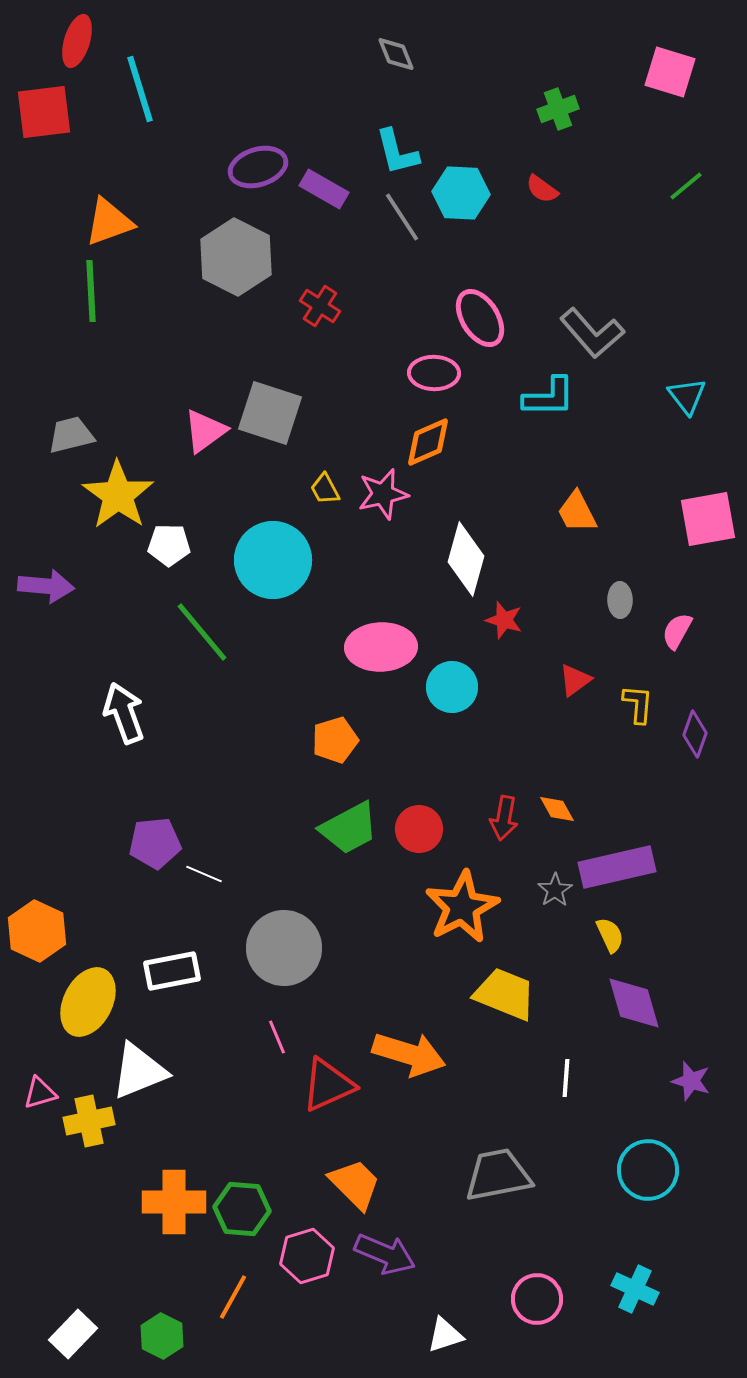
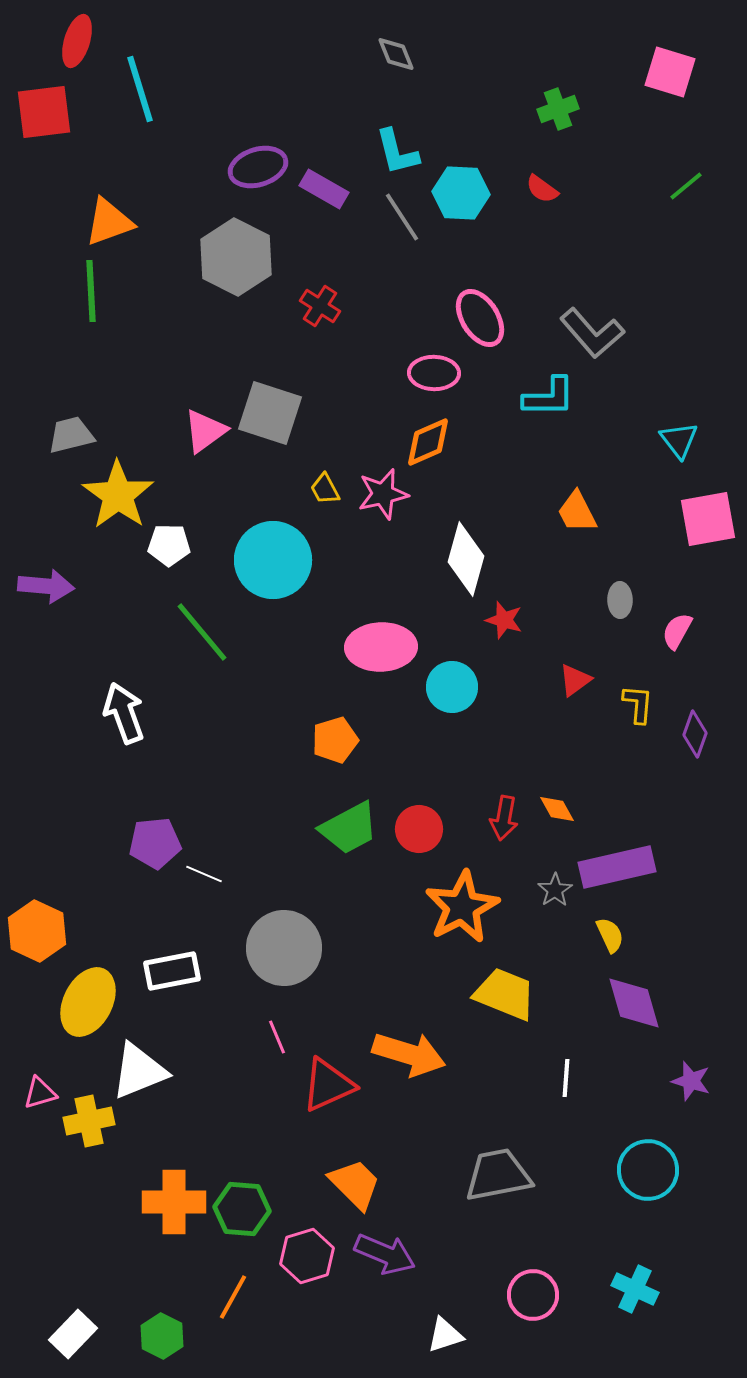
cyan triangle at (687, 396): moved 8 px left, 44 px down
pink circle at (537, 1299): moved 4 px left, 4 px up
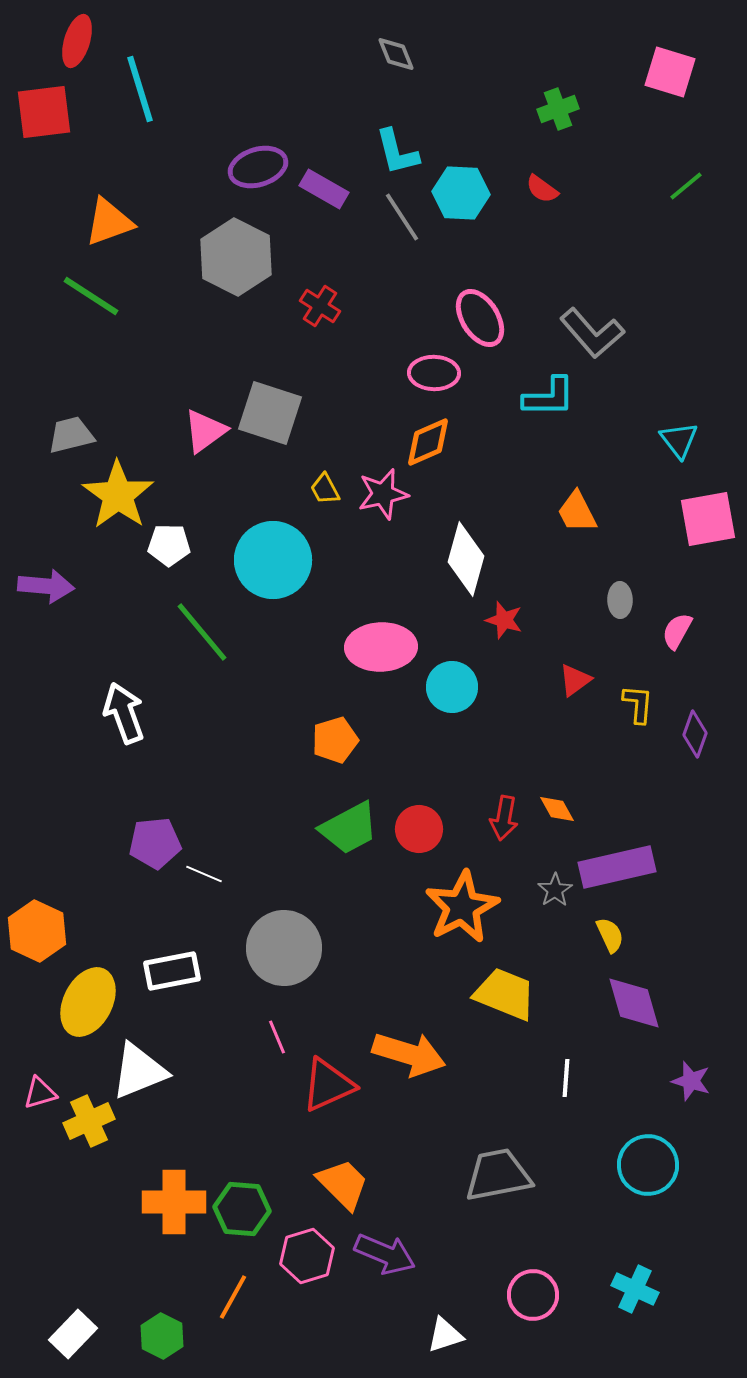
green line at (91, 291): moved 5 px down; rotated 54 degrees counterclockwise
yellow cross at (89, 1121): rotated 12 degrees counterclockwise
cyan circle at (648, 1170): moved 5 px up
orange trapezoid at (355, 1184): moved 12 px left
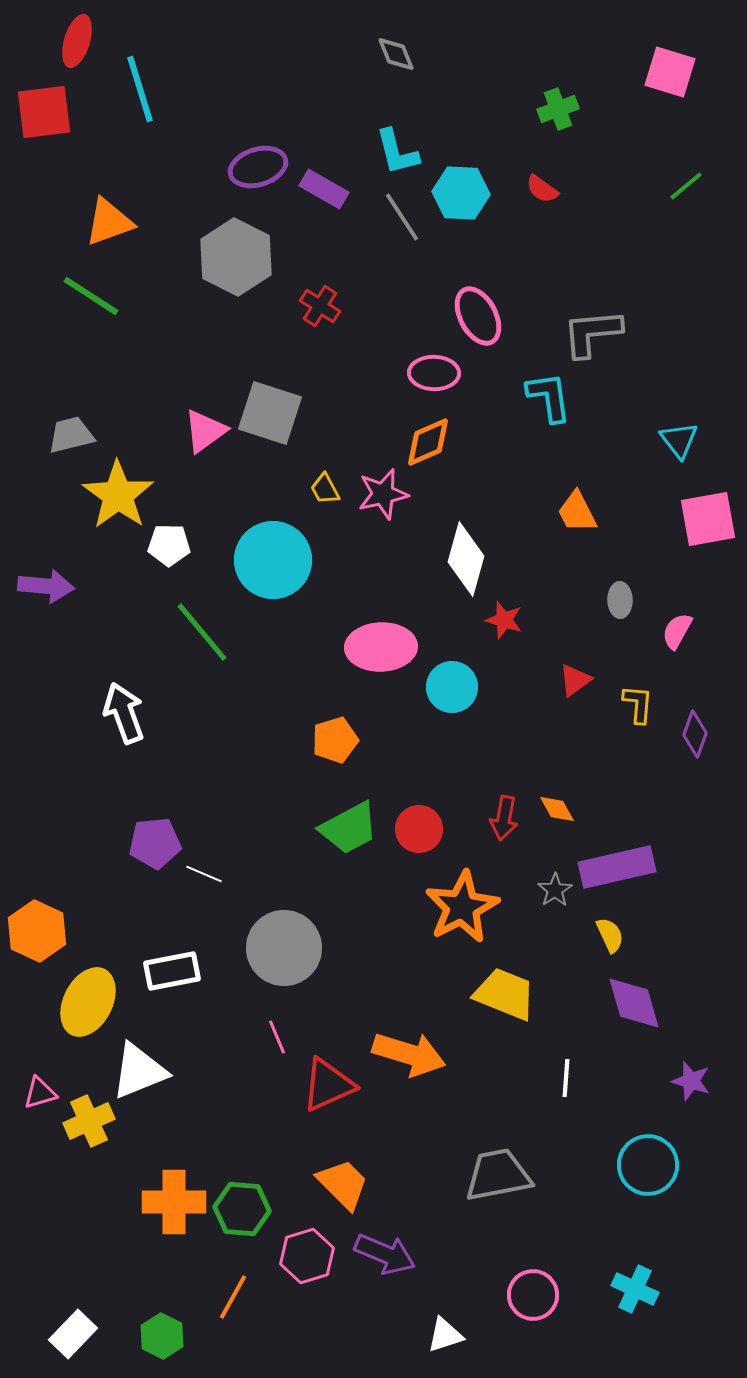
pink ellipse at (480, 318): moved 2 px left, 2 px up; rotated 4 degrees clockwise
gray L-shape at (592, 333): rotated 126 degrees clockwise
cyan L-shape at (549, 397): rotated 98 degrees counterclockwise
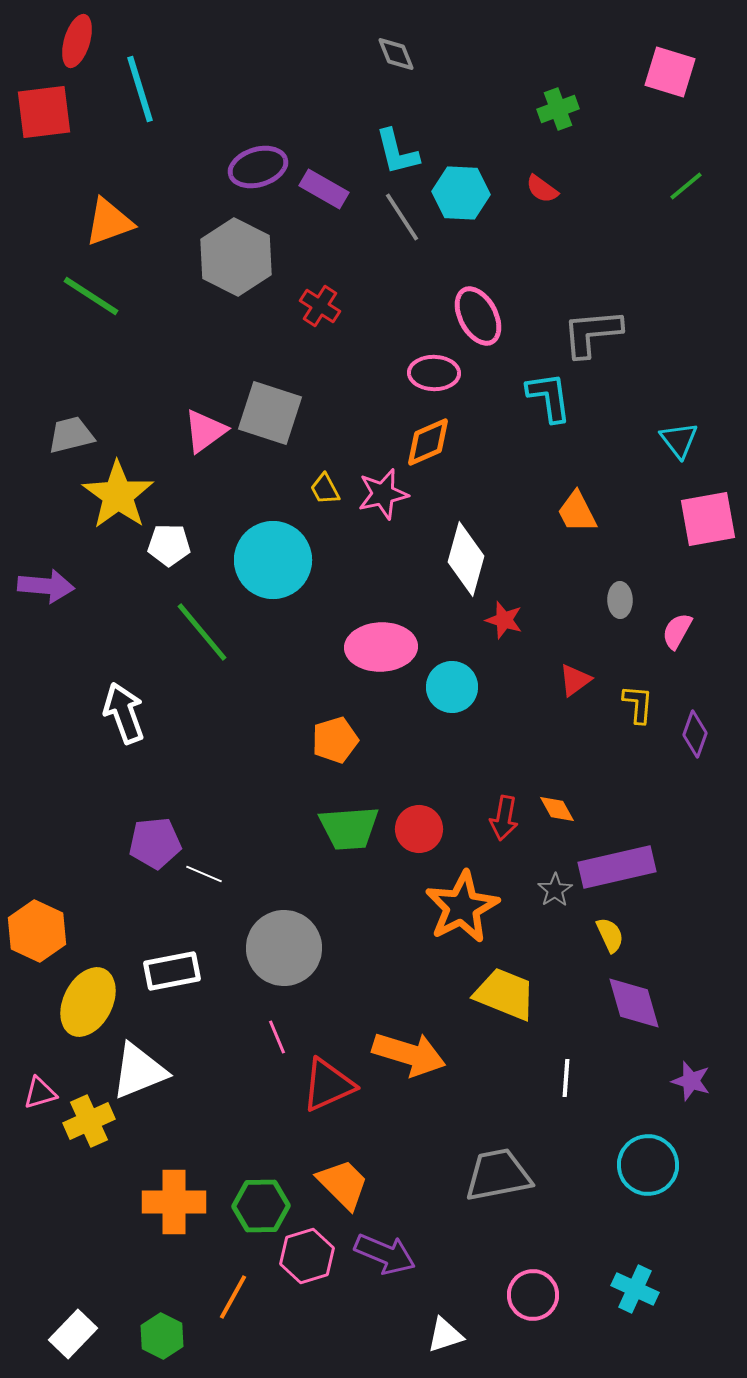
green trapezoid at (349, 828): rotated 24 degrees clockwise
green hexagon at (242, 1209): moved 19 px right, 3 px up; rotated 6 degrees counterclockwise
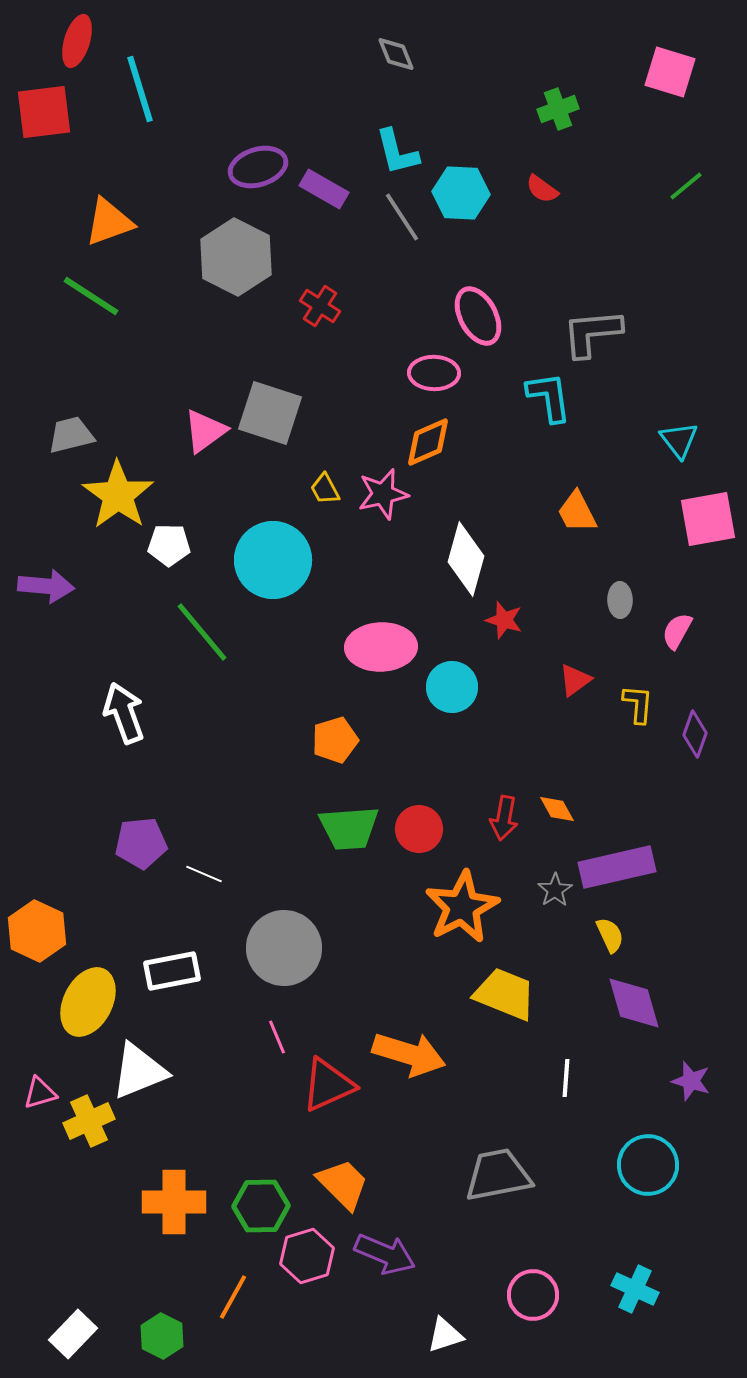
purple pentagon at (155, 843): moved 14 px left
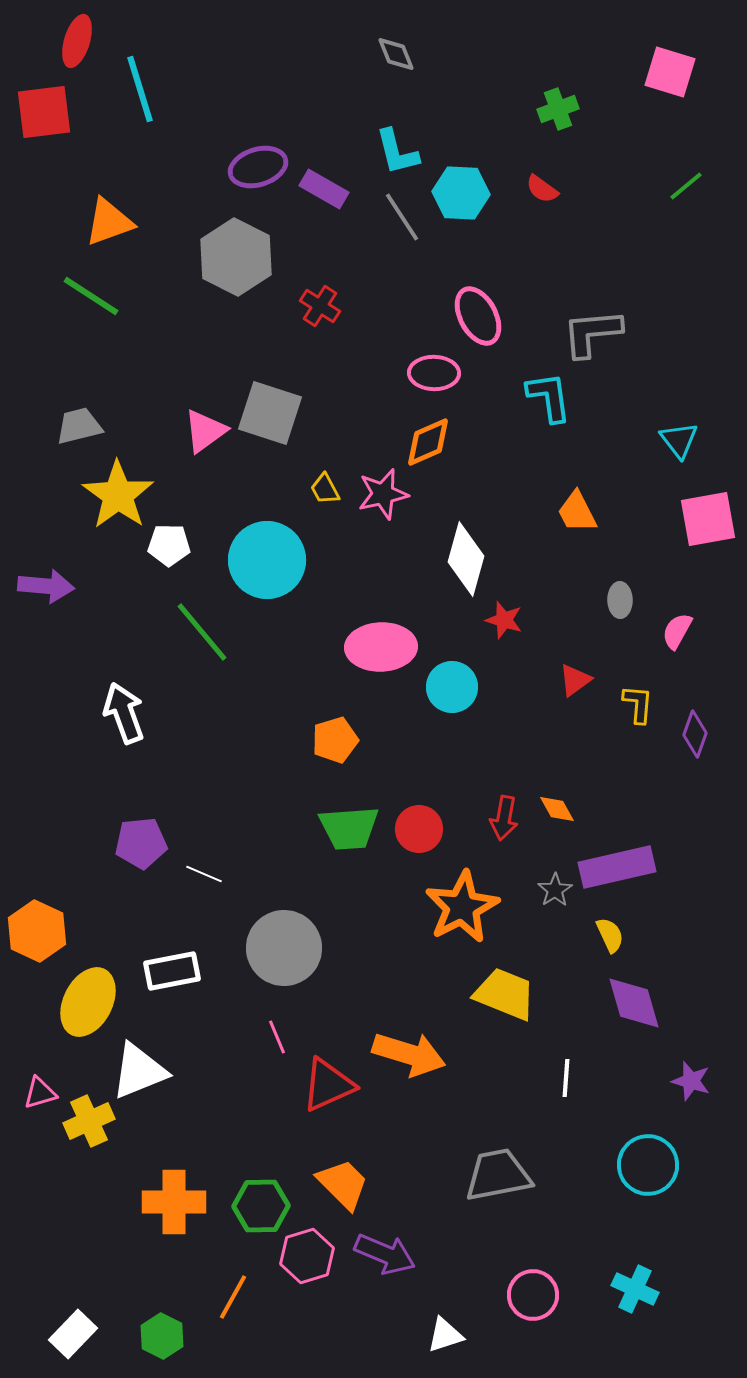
gray trapezoid at (71, 435): moved 8 px right, 9 px up
cyan circle at (273, 560): moved 6 px left
